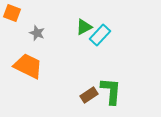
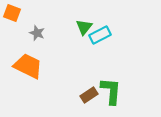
green triangle: rotated 24 degrees counterclockwise
cyan rectangle: rotated 20 degrees clockwise
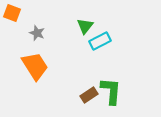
green triangle: moved 1 px right, 1 px up
cyan rectangle: moved 6 px down
orange trapezoid: moved 7 px right; rotated 32 degrees clockwise
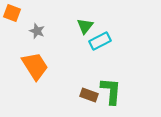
gray star: moved 2 px up
brown rectangle: rotated 54 degrees clockwise
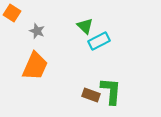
orange square: rotated 12 degrees clockwise
green triangle: rotated 24 degrees counterclockwise
cyan rectangle: moved 1 px left
orange trapezoid: rotated 56 degrees clockwise
brown rectangle: moved 2 px right
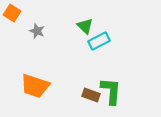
orange trapezoid: moved 20 px down; rotated 84 degrees clockwise
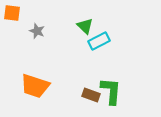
orange square: rotated 24 degrees counterclockwise
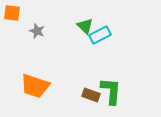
cyan rectangle: moved 1 px right, 6 px up
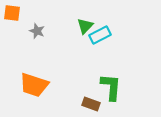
green triangle: rotated 30 degrees clockwise
orange trapezoid: moved 1 px left, 1 px up
green L-shape: moved 4 px up
brown rectangle: moved 9 px down
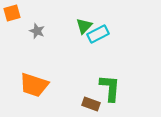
orange square: rotated 24 degrees counterclockwise
green triangle: moved 1 px left
cyan rectangle: moved 2 px left, 1 px up
green L-shape: moved 1 px left, 1 px down
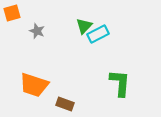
green L-shape: moved 10 px right, 5 px up
brown rectangle: moved 26 px left
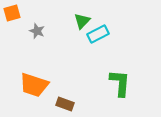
green triangle: moved 2 px left, 5 px up
